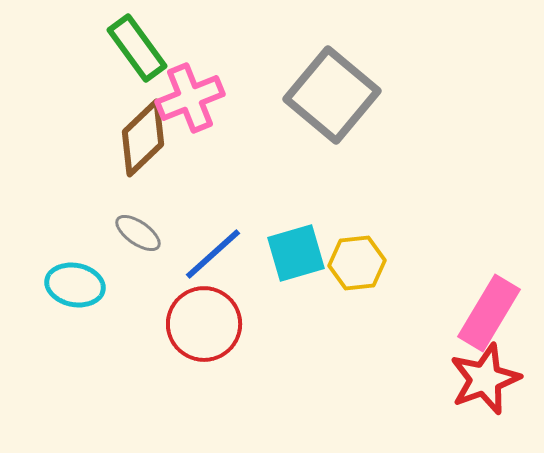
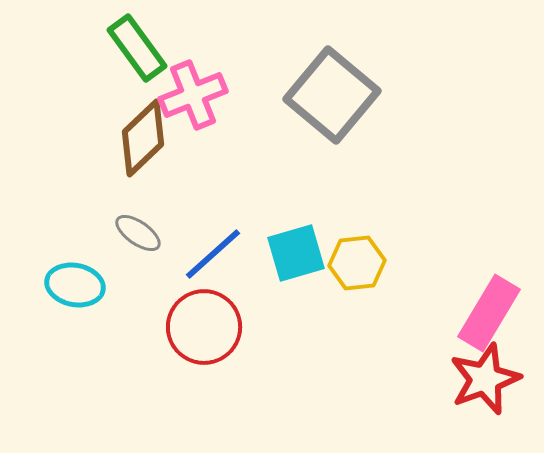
pink cross: moved 3 px right, 3 px up
red circle: moved 3 px down
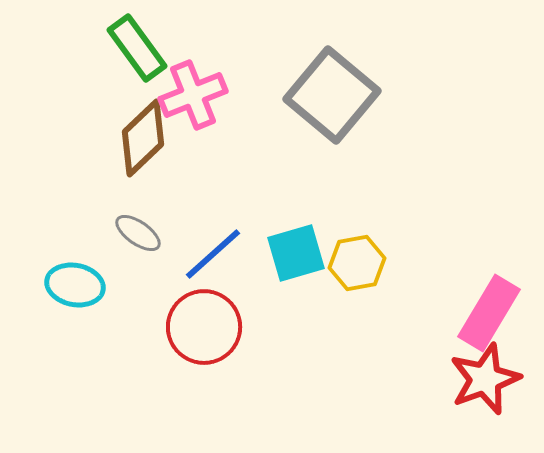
yellow hexagon: rotated 4 degrees counterclockwise
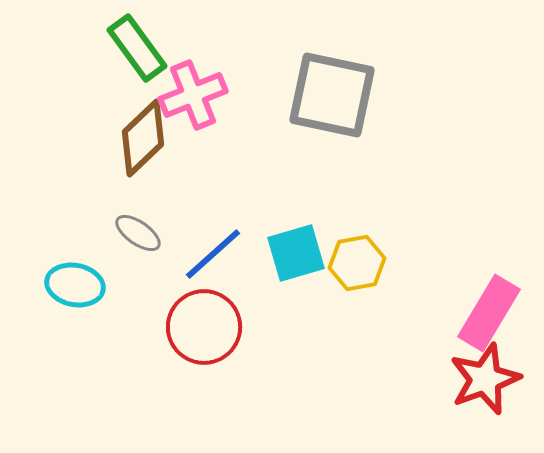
gray square: rotated 28 degrees counterclockwise
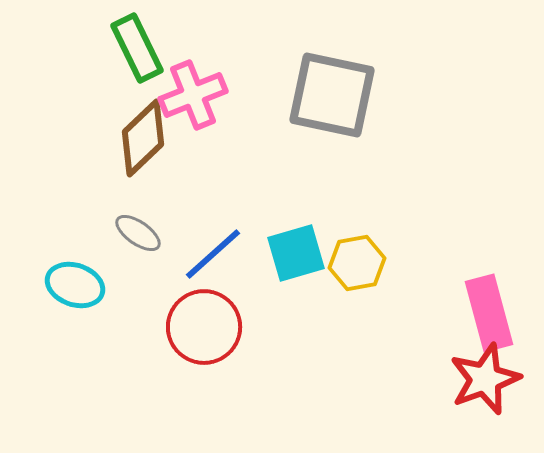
green rectangle: rotated 10 degrees clockwise
cyan ellipse: rotated 8 degrees clockwise
pink rectangle: rotated 46 degrees counterclockwise
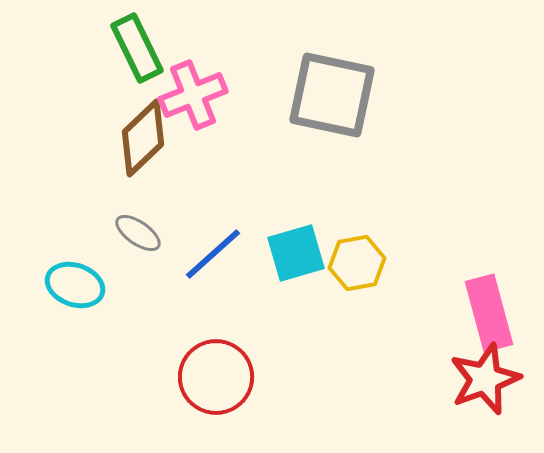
red circle: moved 12 px right, 50 px down
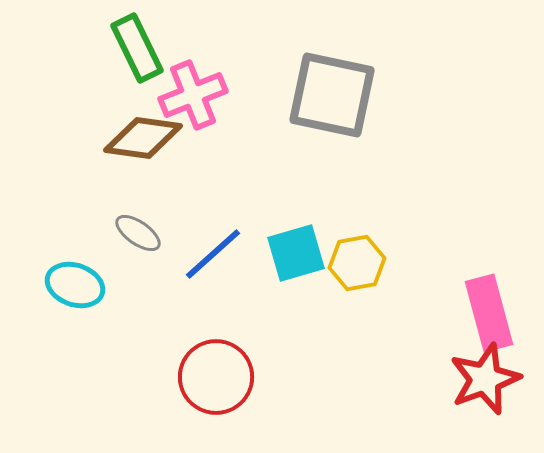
brown diamond: rotated 52 degrees clockwise
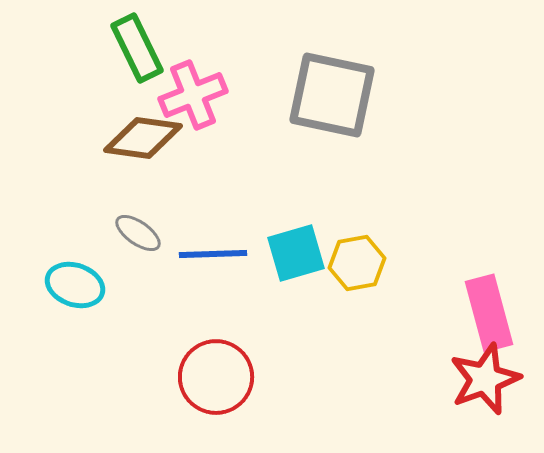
blue line: rotated 40 degrees clockwise
